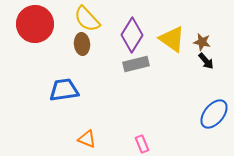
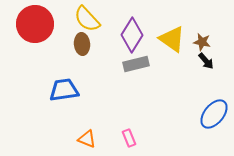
pink rectangle: moved 13 px left, 6 px up
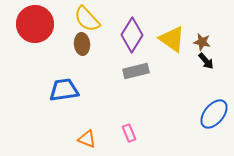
gray rectangle: moved 7 px down
pink rectangle: moved 5 px up
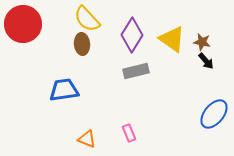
red circle: moved 12 px left
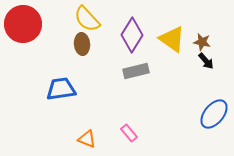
blue trapezoid: moved 3 px left, 1 px up
pink rectangle: rotated 18 degrees counterclockwise
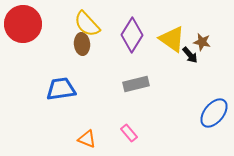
yellow semicircle: moved 5 px down
black arrow: moved 16 px left, 6 px up
gray rectangle: moved 13 px down
blue ellipse: moved 1 px up
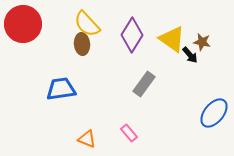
gray rectangle: moved 8 px right; rotated 40 degrees counterclockwise
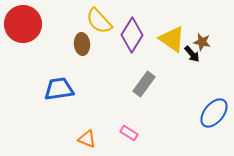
yellow semicircle: moved 12 px right, 3 px up
black arrow: moved 2 px right, 1 px up
blue trapezoid: moved 2 px left
pink rectangle: rotated 18 degrees counterclockwise
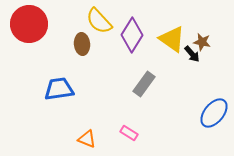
red circle: moved 6 px right
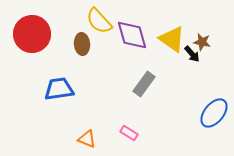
red circle: moved 3 px right, 10 px down
purple diamond: rotated 48 degrees counterclockwise
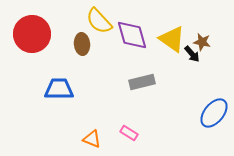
gray rectangle: moved 2 px left, 2 px up; rotated 40 degrees clockwise
blue trapezoid: rotated 8 degrees clockwise
orange triangle: moved 5 px right
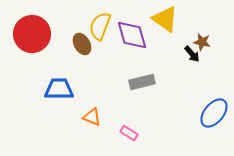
yellow semicircle: moved 1 px right, 5 px down; rotated 64 degrees clockwise
yellow triangle: moved 7 px left, 20 px up
brown ellipse: rotated 25 degrees counterclockwise
orange triangle: moved 22 px up
